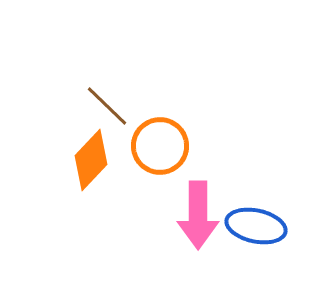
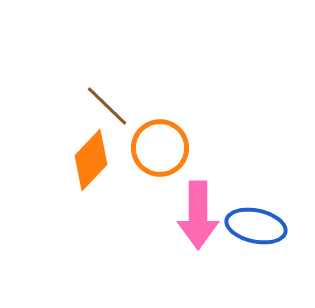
orange circle: moved 2 px down
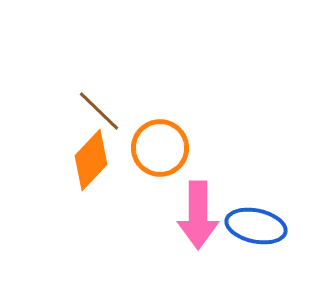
brown line: moved 8 px left, 5 px down
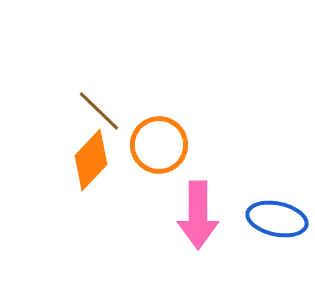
orange circle: moved 1 px left, 3 px up
blue ellipse: moved 21 px right, 7 px up
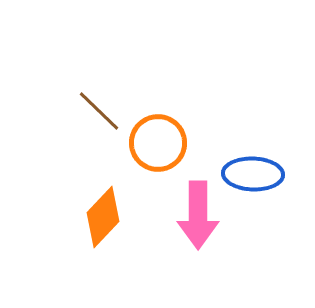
orange circle: moved 1 px left, 2 px up
orange diamond: moved 12 px right, 57 px down
blue ellipse: moved 24 px left, 45 px up; rotated 10 degrees counterclockwise
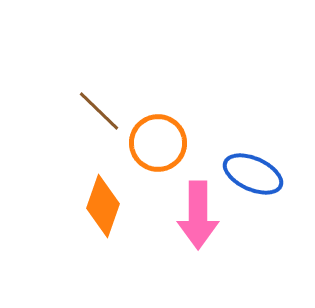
blue ellipse: rotated 22 degrees clockwise
orange diamond: moved 11 px up; rotated 24 degrees counterclockwise
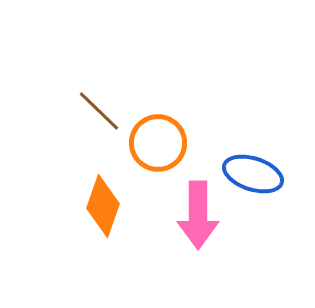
blue ellipse: rotated 6 degrees counterclockwise
